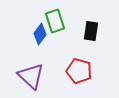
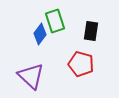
red pentagon: moved 2 px right, 7 px up
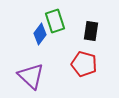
red pentagon: moved 3 px right
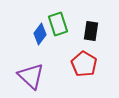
green rectangle: moved 3 px right, 3 px down
red pentagon: rotated 15 degrees clockwise
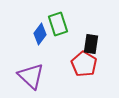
black rectangle: moved 13 px down
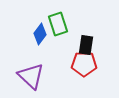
black rectangle: moved 5 px left, 1 px down
red pentagon: rotated 30 degrees counterclockwise
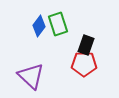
blue diamond: moved 1 px left, 8 px up
black rectangle: rotated 12 degrees clockwise
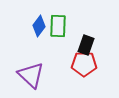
green rectangle: moved 2 px down; rotated 20 degrees clockwise
purple triangle: moved 1 px up
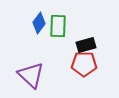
blue diamond: moved 3 px up
black rectangle: rotated 54 degrees clockwise
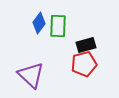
red pentagon: rotated 15 degrees counterclockwise
